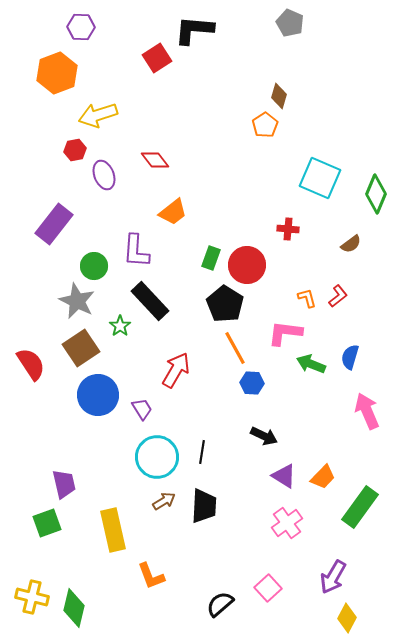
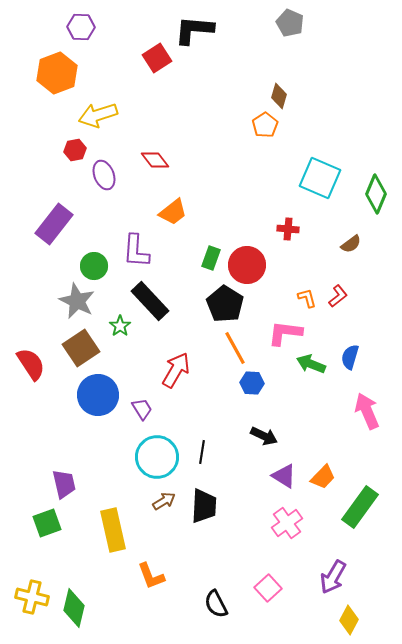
black semicircle at (220, 604): moved 4 px left; rotated 76 degrees counterclockwise
yellow diamond at (347, 618): moved 2 px right, 2 px down
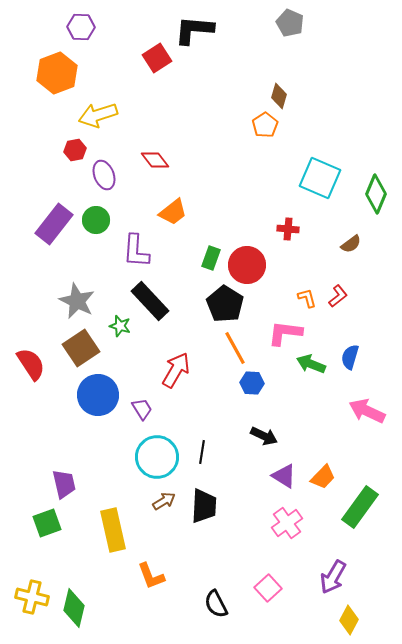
green circle at (94, 266): moved 2 px right, 46 px up
green star at (120, 326): rotated 20 degrees counterclockwise
pink arrow at (367, 411): rotated 42 degrees counterclockwise
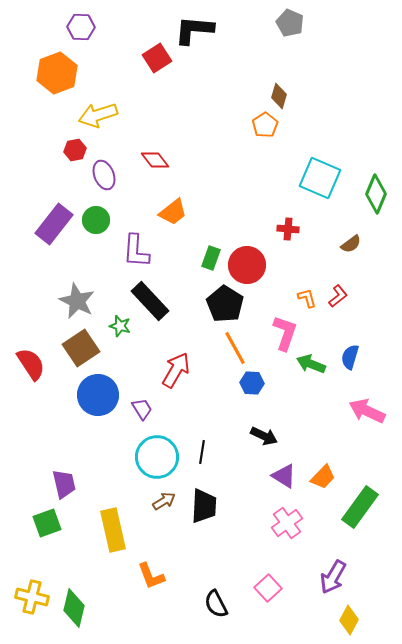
pink L-shape at (285, 333): rotated 102 degrees clockwise
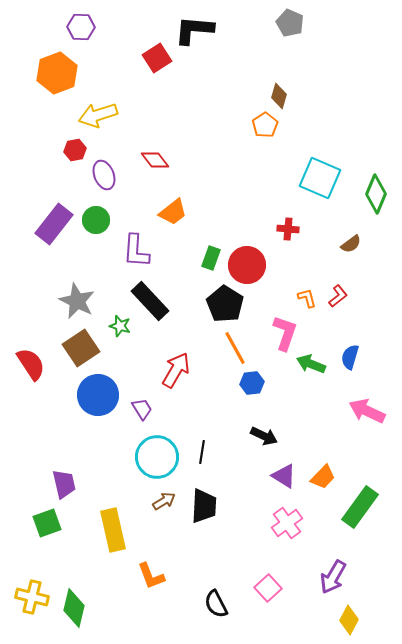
blue hexagon at (252, 383): rotated 10 degrees counterclockwise
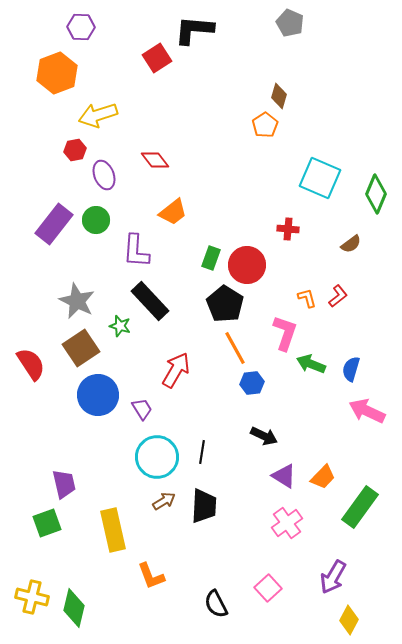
blue semicircle at (350, 357): moved 1 px right, 12 px down
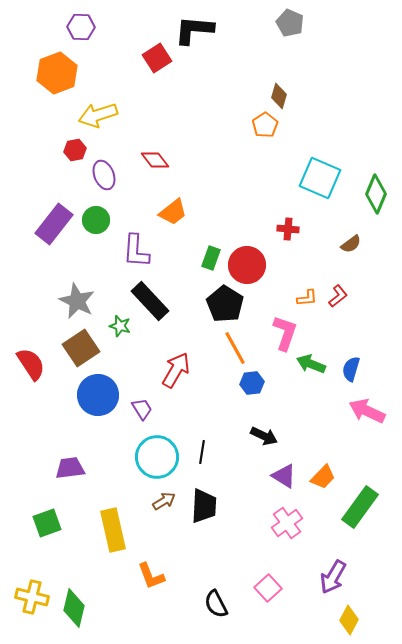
orange L-shape at (307, 298): rotated 100 degrees clockwise
purple trapezoid at (64, 484): moved 6 px right, 16 px up; rotated 84 degrees counterclockwise
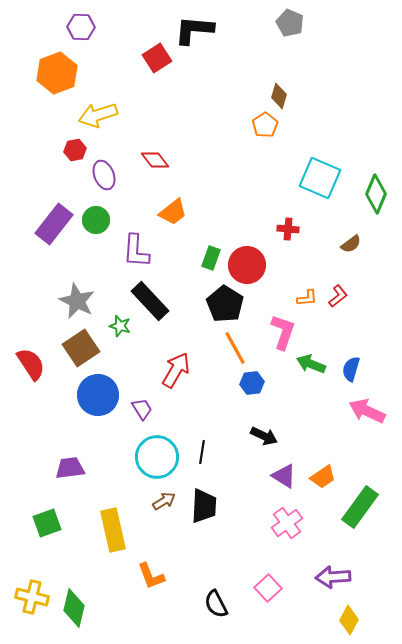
pink L-shape at (285, 333): moved 2 px left, 1 px up
orange trapezoid at (323, 477): rotated 12 degrees clockwise
purple arrow at (333, 577): rotated 56 degrees clockwise
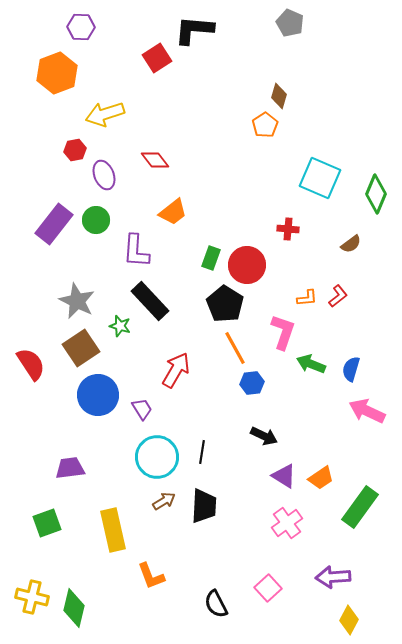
yellow arrow at (98, 115): moved 7 px right, 1 px up
orange trapezoid at (323, 477): moved 2 px left, 1 px down
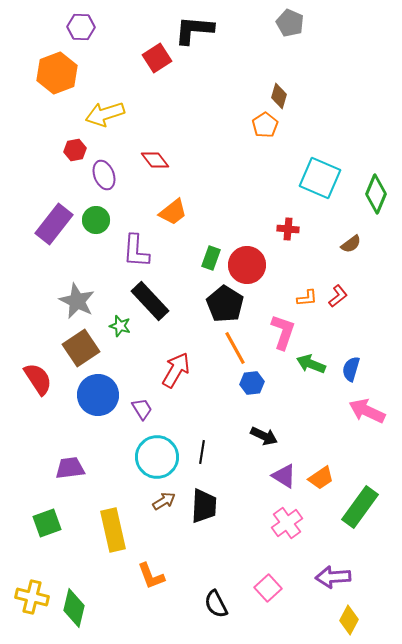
red semicircle at (31, 364): moved 7 px right, 15 px down
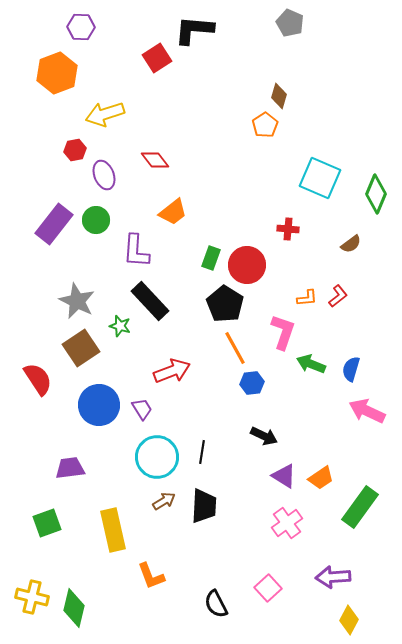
red arrow at (176, 370): moved 4 px left, 1 px down; rotated 39 degrees clockwise
blue circle at (98, 395): moved 1 px right, 10 px down
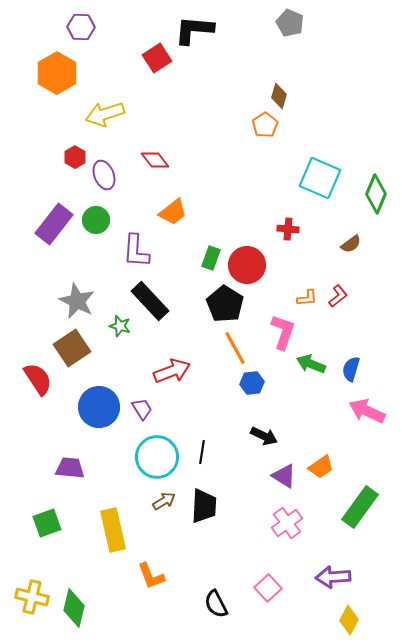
orange hexagon at (57, 73): rotated 9 degrees counterclockwise
red hexagon at (75, 150): moved 7 px down; rotated 20 degrees counterclockwise
brown square at (81, 348): moved 9 px left
blue circle at (99, 405): moved 2 px down
purple trapezoid at (70, 468): rotated 12 degrees clockwise
orange trapezoid at (321, 478): moved 11 px up
